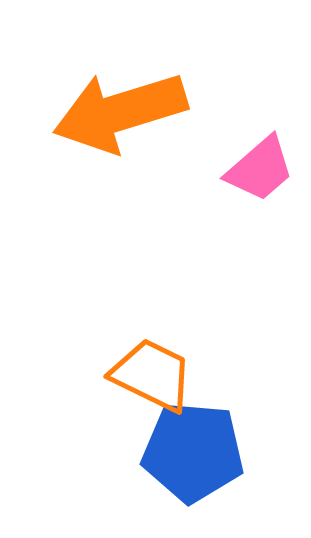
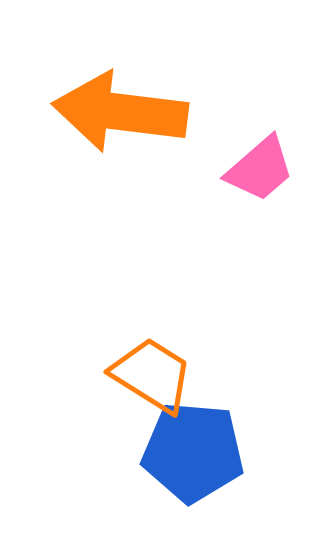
orange arrow: rotated 24 degrees clockwise
orange trapezoid: rotated 6 degrees clockwise
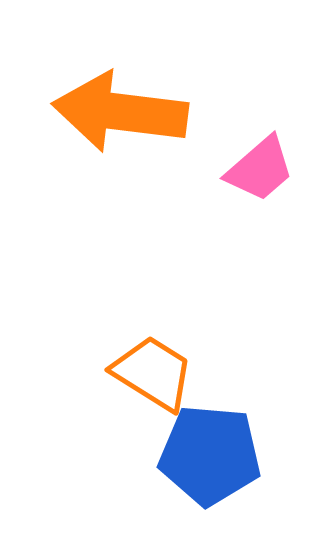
orange trapezoid: moved 1 px right, 2 px up
blue pentagon: moved 17 px right, 3 px down
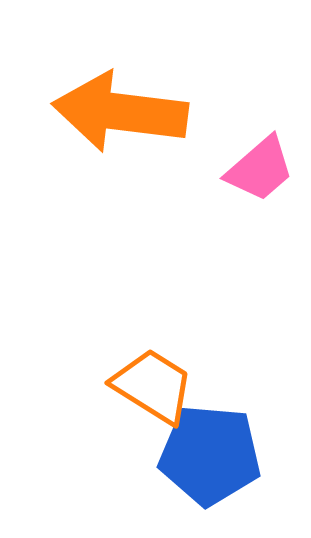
orange trapezoid: moved 13 px down
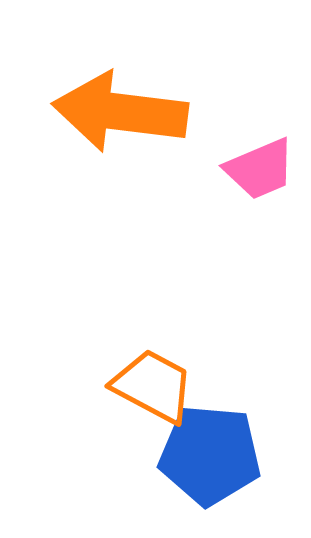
pink trapezoid: rotated 18 degrees clockwise
orange trapezoid: rotated 4 degrees counterclockwise
